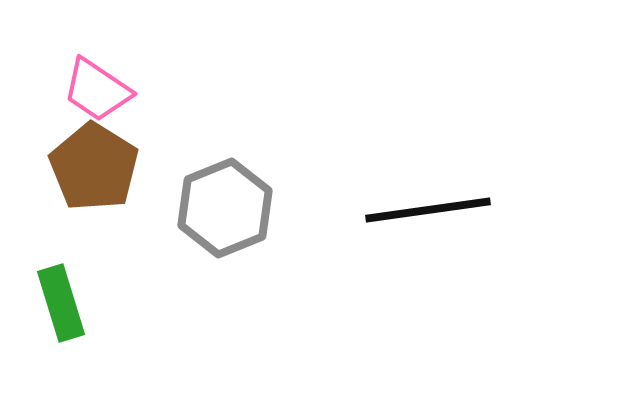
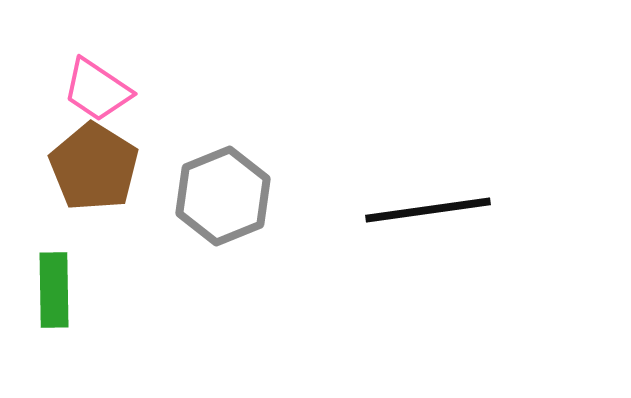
gray hexagon: moved 2 px left, 12 px up
green rectangle: moved 7 px left, 13 px up; rotated 16 degrees clockwise
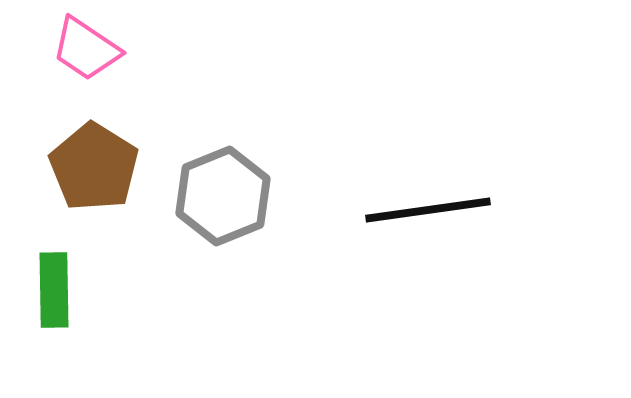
pink trapezoid: moved 11 px left, 41 px up
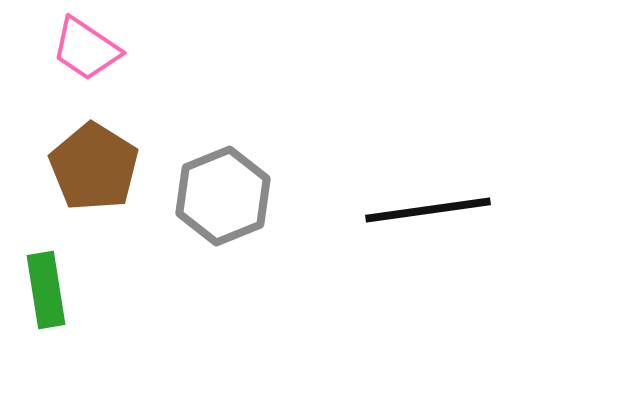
green rectangle: moved 8 px left; rotated 8 degrees counterclockwise
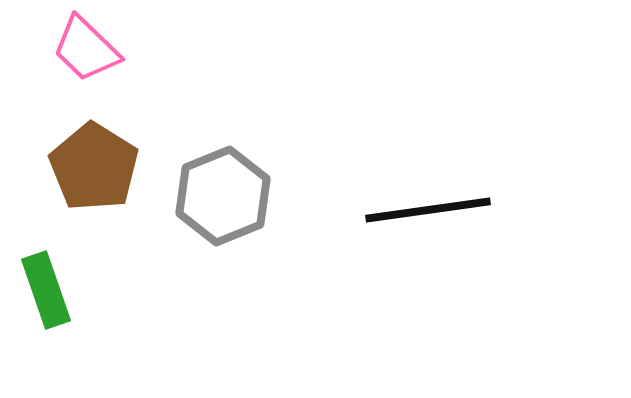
pink trapezoid: rotated 10 degrees clockwise
green rectangle: rotated 10 degrees counterclockwise
